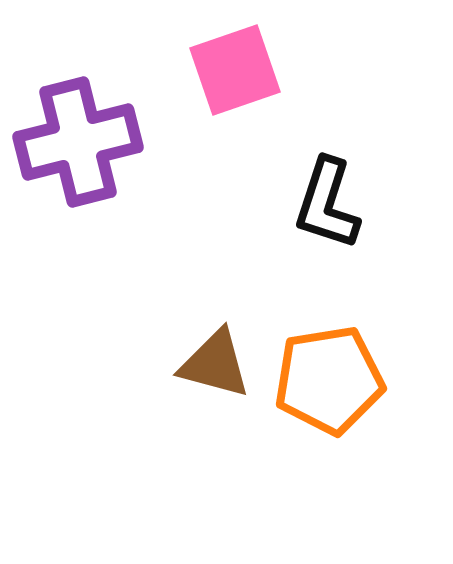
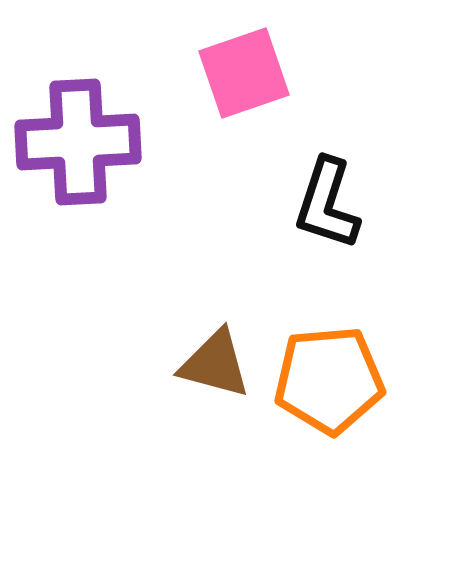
pink square: moved 9 px right, 3 px down
purple cross: rotated 11 degrees clockwise
orange pentagon: rotated 4 degrees clockwise
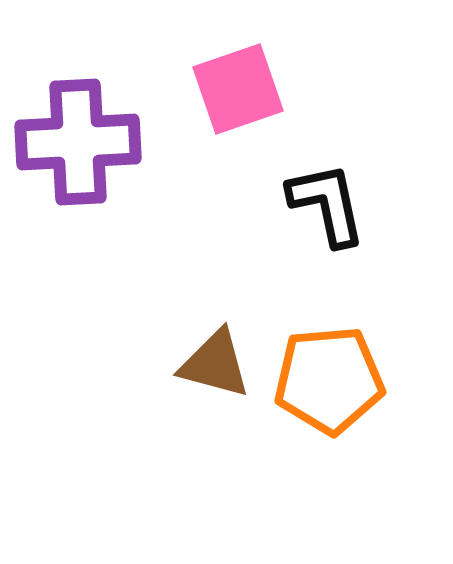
pink square: moved 6 px left, 16 px down
black L-shape: rotated 150 degrees clockwise
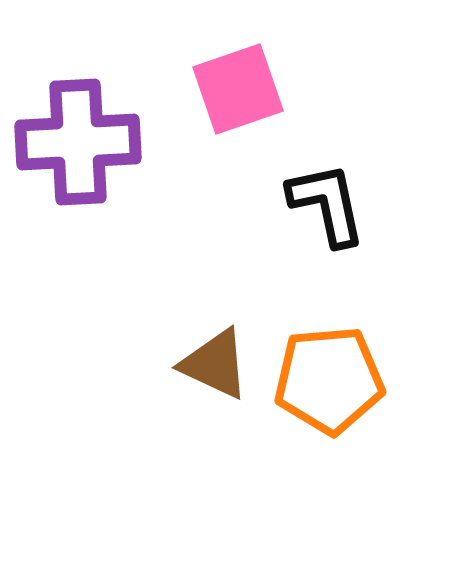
brown triangle: rotated 10 degrees clockwise
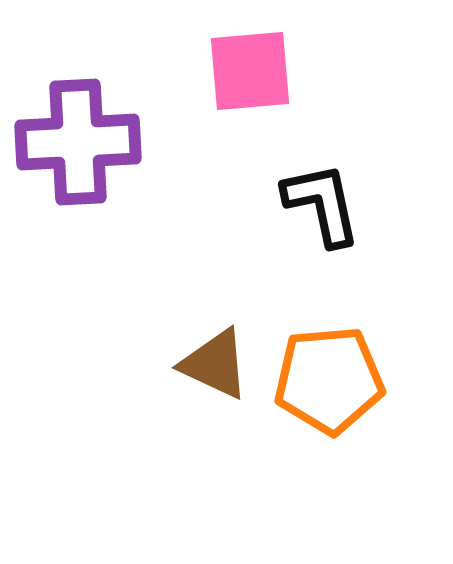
pink square: moved 12 px right, 18 px up; rotated 14 degrees clockwise
black L-shape: moved 5 px left
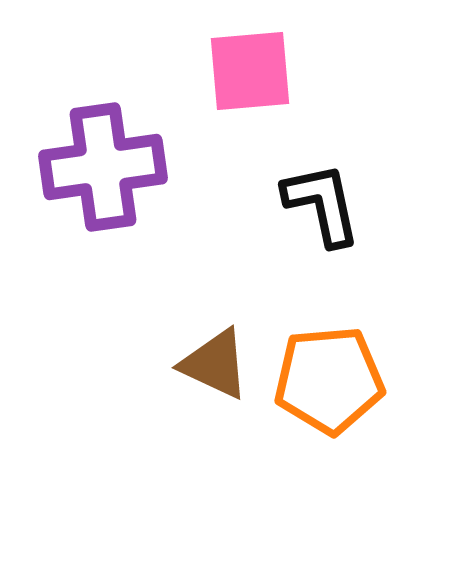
purple cross: moved 25 px right, 25 px down; rotated 5 degrees counterclockwise
